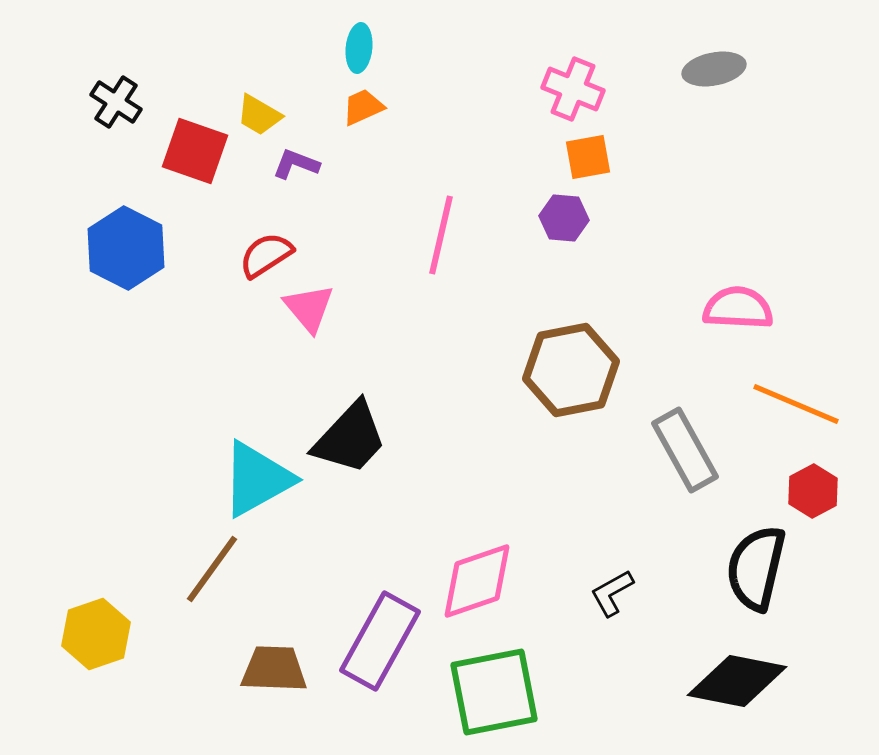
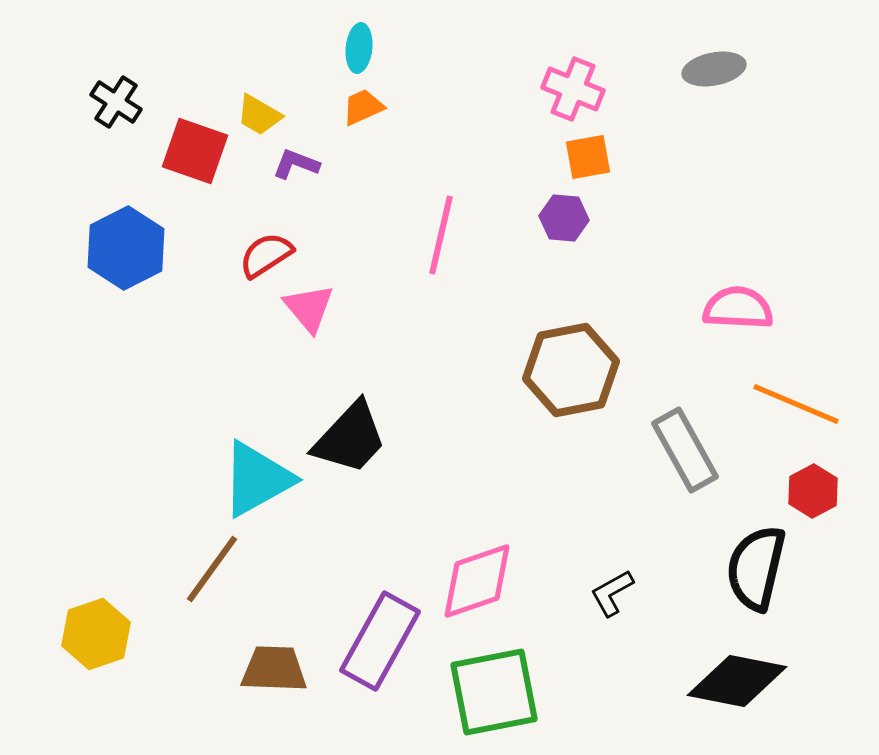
blue hexagon: rotated 6 degrees clockwise
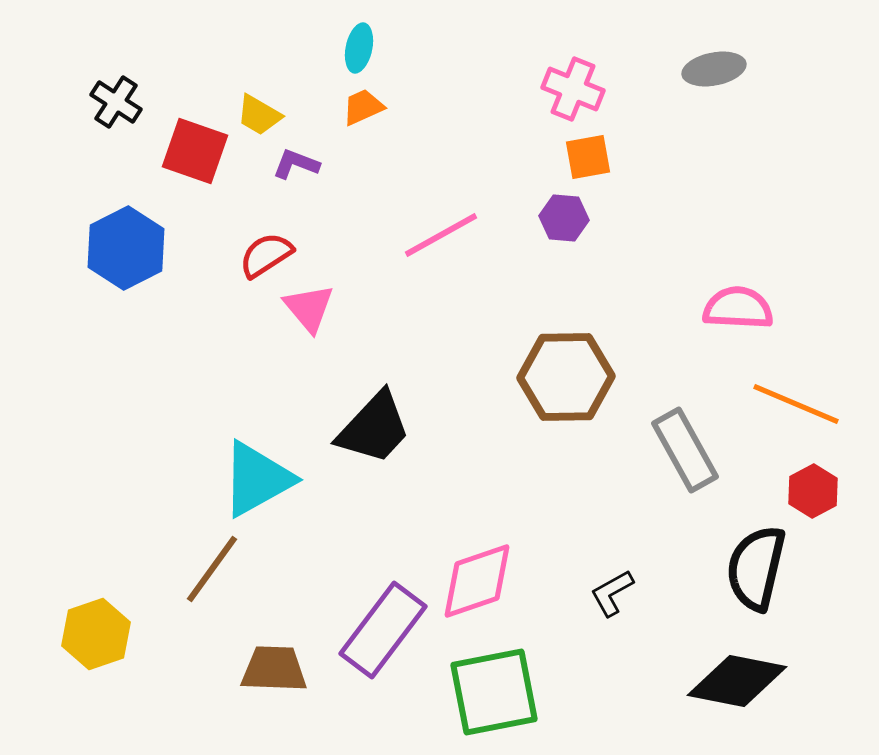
cyan ellipse: rotated 6 degrees clockwise
pink line: rotated 48 degrees clockwise
brown hexagon: moved 5 px left, 7 px down; rotated 10 degrees clockwise
black trapezoid: moved 24 px right, 10 px up
purple rectangle: moved 3 px right, 11 px up; rotated 8 degrees clockwise
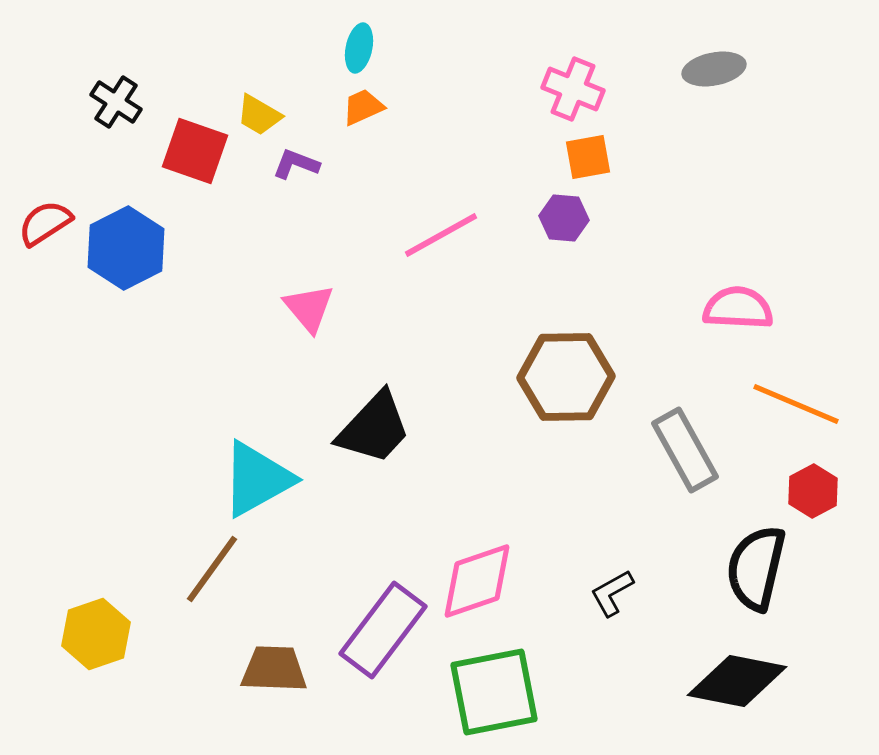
red semicircle: moved 221 px left, 32 px up
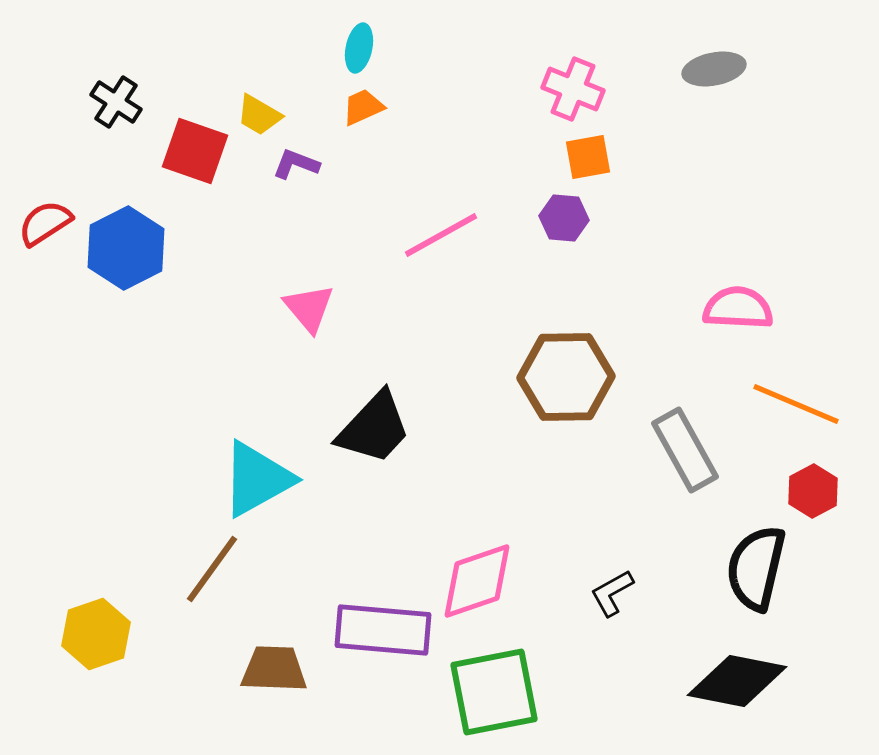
purple rectangle: rotated 58 degrees clockwise
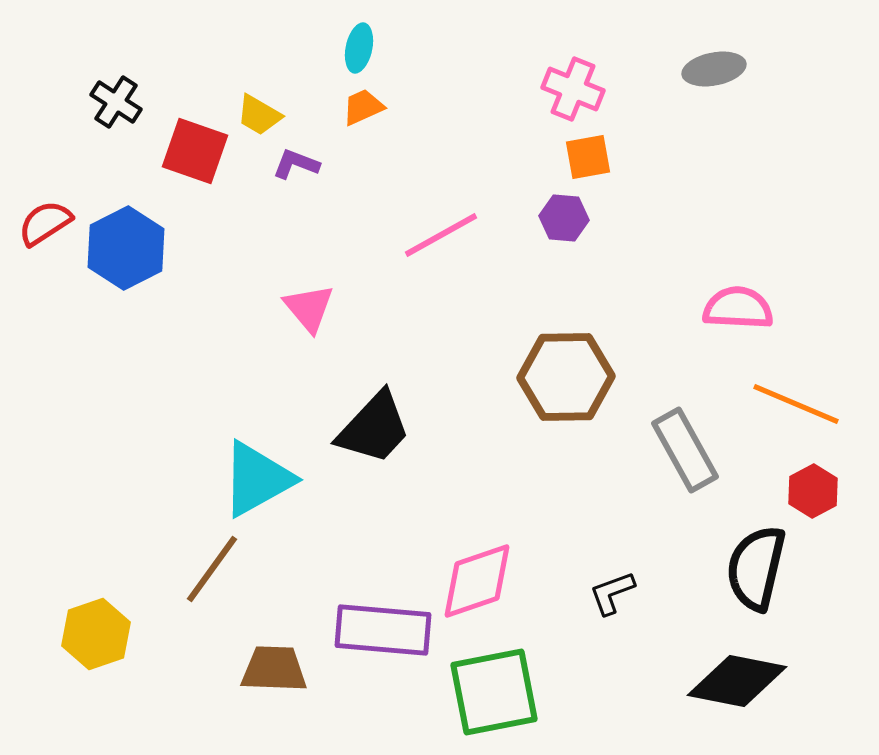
black L-shape: rotated 9 degrees clockwise
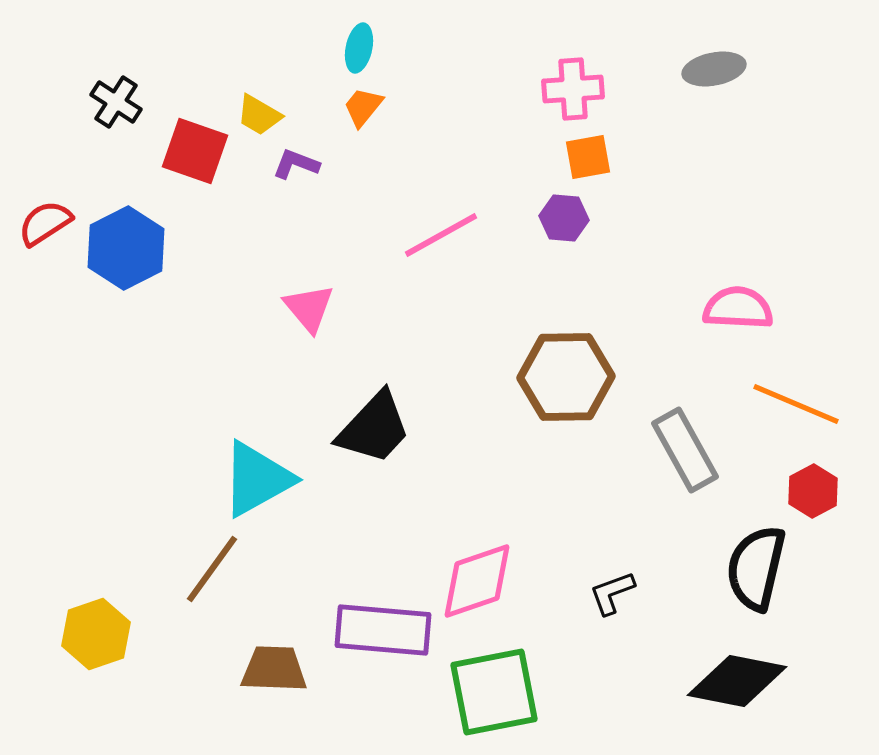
pink cross: rotated 26 degrees counterclockwise
orange trapezoid: rotated 27 degrees counterclockwise
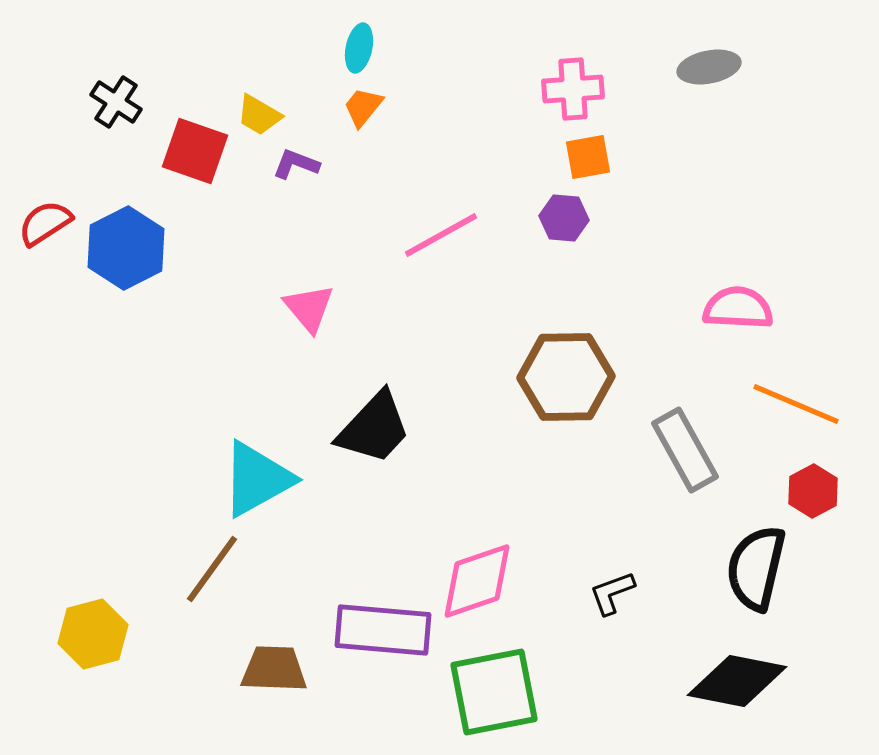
gray ellipse: moved 5 px left, 2 px up
yellow hexagon: moved 3 px left; rotated 4 degrees clockwise
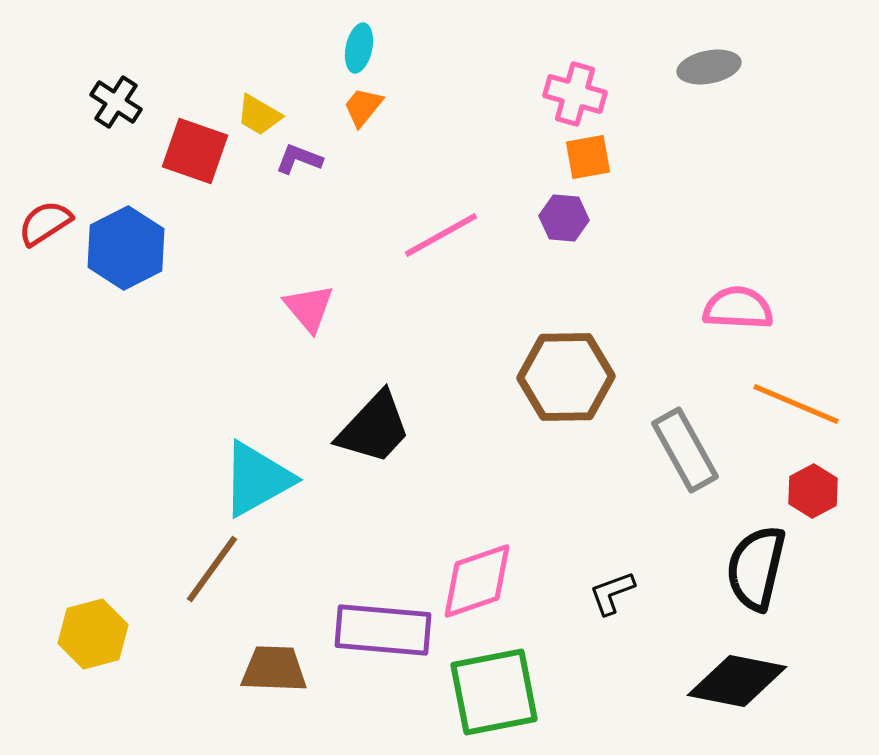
pink cross: moved 2 px right, 5 px down; rotated 20 degrees clockwise
purple L-shape: moved 3 px right, 5 px up
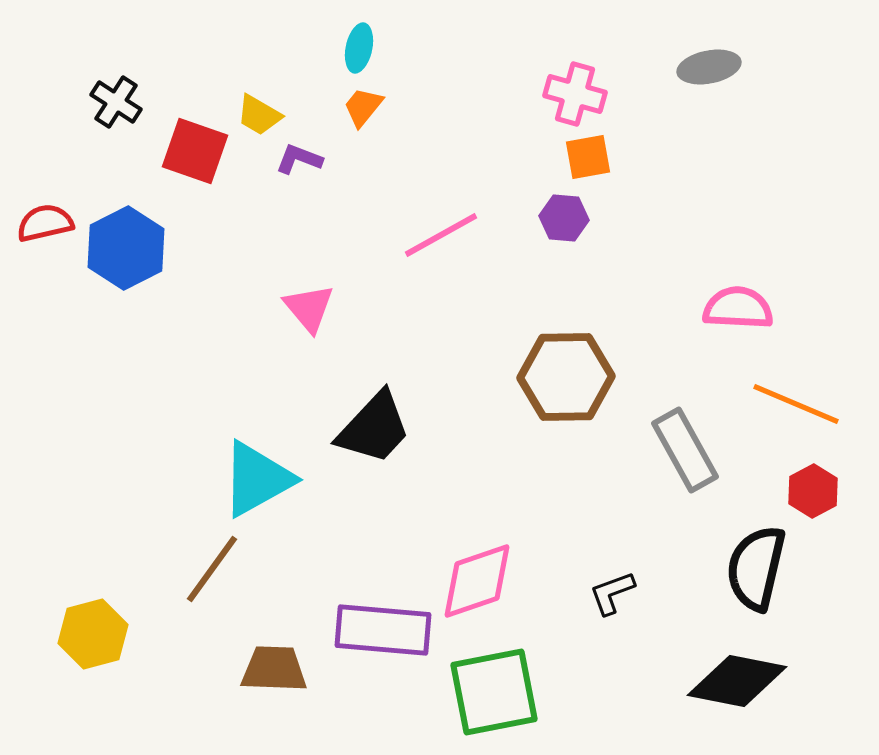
red semicircle: rotated 20 degrees clockwise
